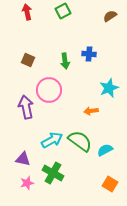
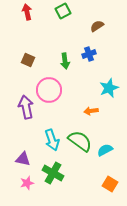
brown semicircle: moved 13 px left, 10 px down
blue cross: rotated 24 degrees counterclockwise
cyan arrow: rotated 100 degrees clockwise
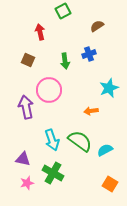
red arrow: moved 13 px right, 20 px down
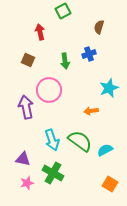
brown semicircle: moved 2 px right, 1 px down; rotated 40 degrees counterclockwise
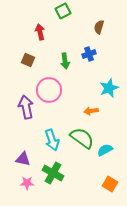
green semicircle: moved 2 px right, 3 px up
pink star: rotated 16 degrees clockwise
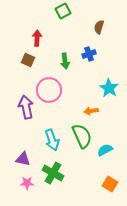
red arrow: moved 3 px left, 6 px down; rotated 14 degrees clockwise
cyan star: rotated 18 degrees counterclockwise
green semicircle: moved 2 px up; rotated 30 degrees clockwise
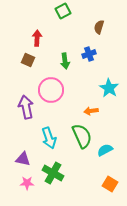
pink circle: moved 2 px right
cyan arrow: moved 3 px left, 2 px up
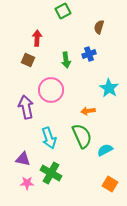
green arrow: moved 1 px right, 1 px up
orange arrow: moved 3 px left
green cross: moved 2 px left
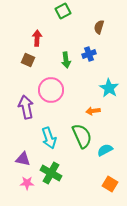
orange arrow: moved 5 px right
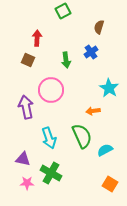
blue cross: moved 2 px right, 2 px up; rotated 16 degrees counterclockwise
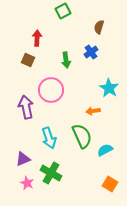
purple triangle: rotated 35 degrees counterclockwise
pink star: rotated 24 degrees clockwise
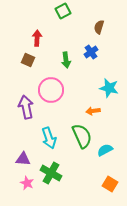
cyan star: rotated 18 degrees counterclockwise
purple triangle: rotated 28 degrees clockwise
